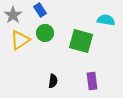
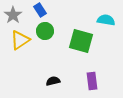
green circle: moved 2 px up
black semicircle: rotated 112 degrees counterclockwise
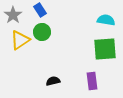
green circle: moved 3 px left, 1 px down
green square: moved 24 px right, 8 px down; rotated 20 degrees counterclockwise
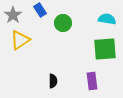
cyan semicircle: moved 1 px right, 1 px up
green circle: moved 21 px right, 9 px up
black semicircle: rotated 104 degrees clockwise
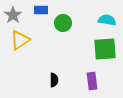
blue rectangle: moved 1 px right; rotated 56 degrees counterclockwise
cyan semicircle: moved 1 px down
black semicircle: moved 1 px right, 1 px up
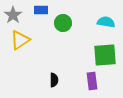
cyan semicircle: moved 1 px left, 2 px down
green square: moved 6 px down
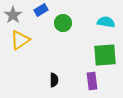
blue rectangle: rotated 32 degrees counterclockwise
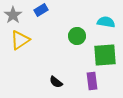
green circle: moved 14 px right, 13 px down
black semicircle: moved 2 px right, 2 px down; rotated 128 degrees clockwise
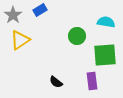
blue rectangle: moved 1 px left
